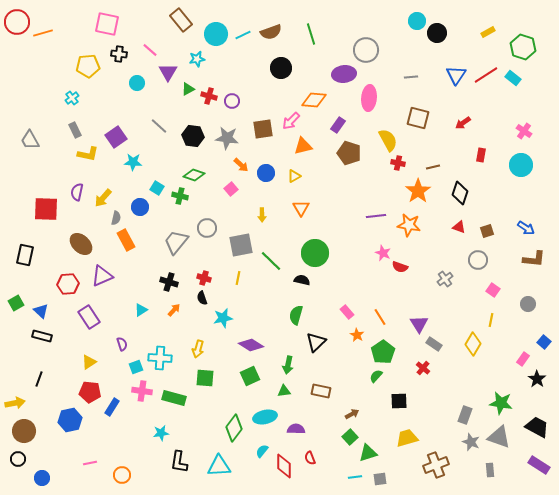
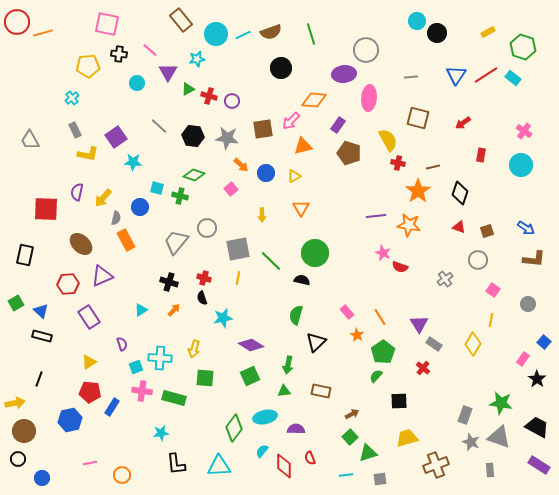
cyan square at (157, 188): rotated 16 degrees counterclockwise
gray square at (241, 245): moved 3 px left, 4 px down
yellow arrow at (198, 349): moved 4 px left
black L-shape at (179, 462): moved 3 px left, 2 px down; rotated 15 degrees counterclockwise
cyan line at (355, 477): moved 9 px left, 2 px up
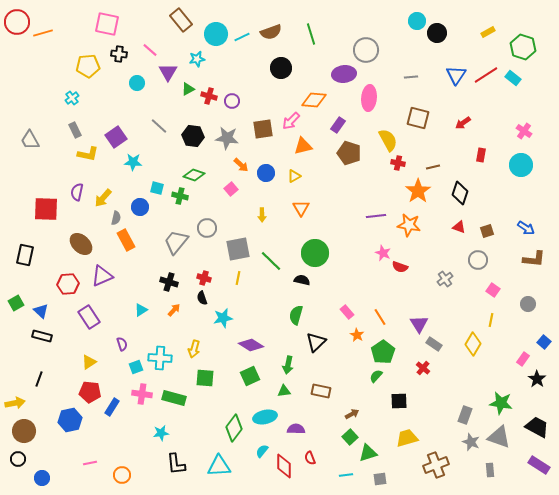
cyan line at (243, 35): moved 1 px left, 2 px down
pink cross at (142, 391): moved 3 px down
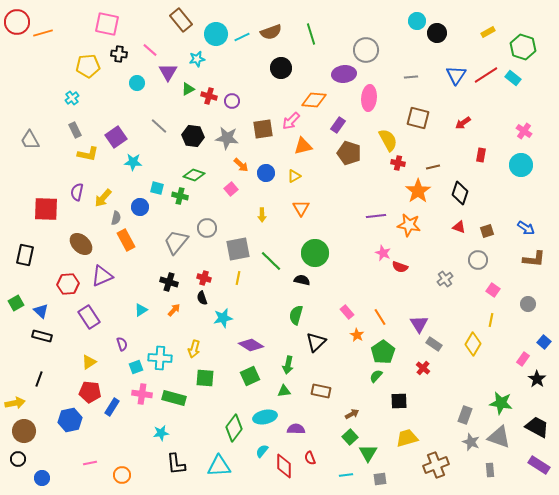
green triangle at (368, 453): rotated 42 degrees counterclockwise
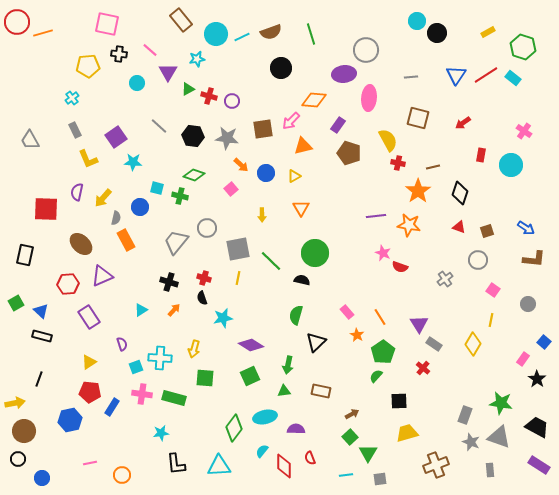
yellow L-shape at (88, 154): moved 5 px down; rotated 55 degrees clockwise
cyan circle at (521, 165): moved 10 px left
yellow trapezoid at (407, 438): moved 5 px up
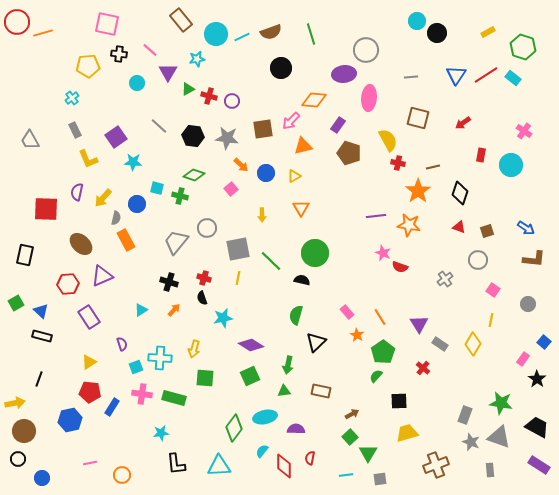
blue circle at (140, 207): moved 3 px left, 3 px up
gray rectangle at (434, 344): moved 6 px right
red semicircle at (310, 458): rotated 32 degrees clockwise
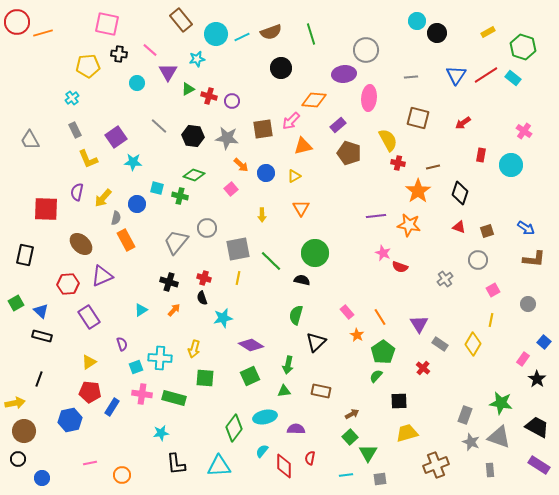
purple rectangle at (338, 125): rotated 14 degrees clockwise
pink square at (493, 290): rotated 24 degrees clockwise
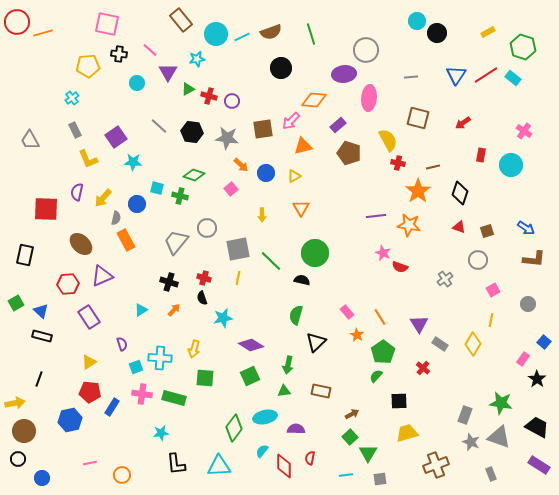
black hexagon at (193, 136): moved 1 px left, 4 px up
gray rectangle at (490, 470): moved 1 px right, 4 px down; rotated 16 degrees counterclockwise
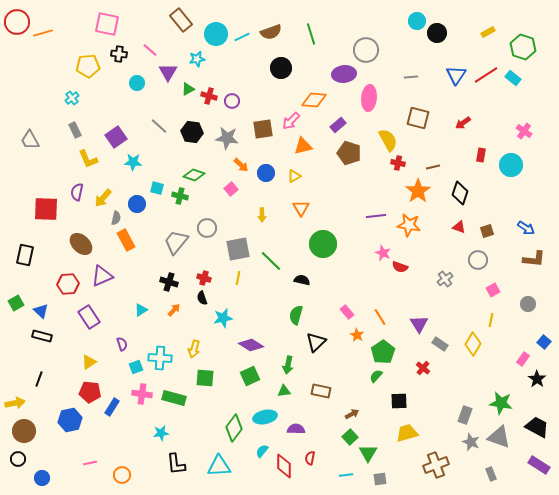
green circle at (315, 253): moved 8 px right, 9 px up
